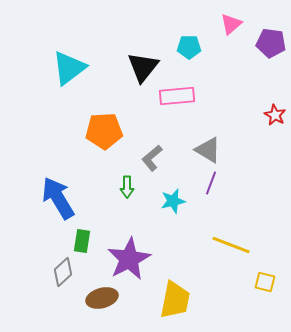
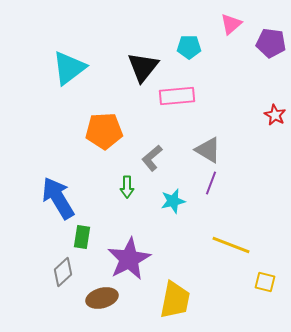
green rectangle: moved 4 px up
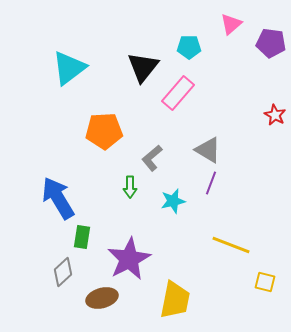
pink rectangle: moved 1 px right, 3 px up; rotated 44 degrees counterclockwise
green arrow: moved 3 px right
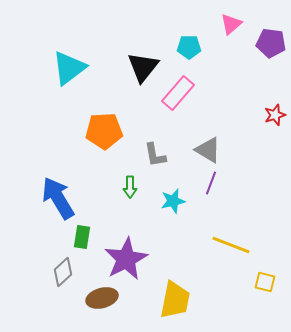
red star: rotated 25 degrees clockwise
gray L-shape: moved 3 px right, 3 px up; rotated 60 degrees counterclockwise
purple star: moved 3 px left
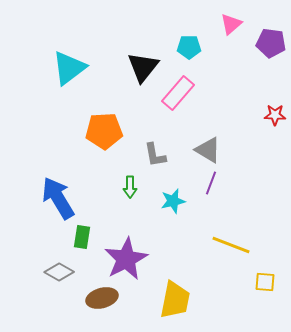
red star: rotated 20 degrees clockwise
gray diamond: moved 4 px left; rotated 72 degrees clockwise
yellow square: rotated 10 degrees counterclockwise
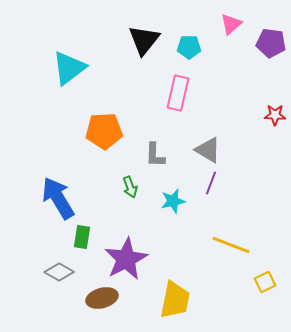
black triangle: moved 1 px right, 27 px up
pink rectangle: rotated 28 degrees counterclockwise
gray L-shape: rotated 12 degrees clockwise
green arrow: rotated 20 degrees counterclockwise
yellow square: rotated 30 degrees counterclockwise
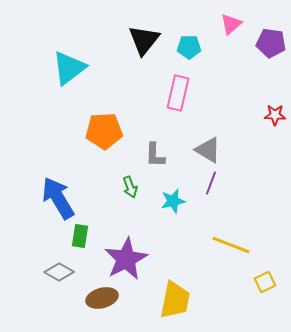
green rectangle: moved 2 px left, 1 px up
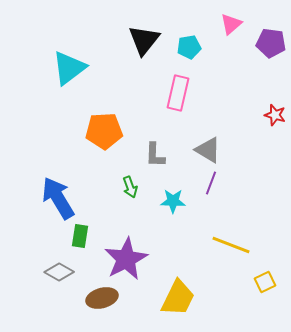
cyan pentagon: rotated 10 degrees counterclockwise
red star: rotated 15 degrees clockwise
cyan star: rotated 15 degrees clockwise
yellow trapezoid: moved 3 px right, 2 px up; rotated 15 degrees clockwise
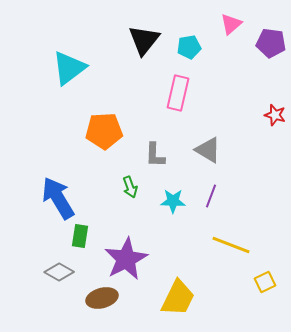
purple line: moved 13 px down
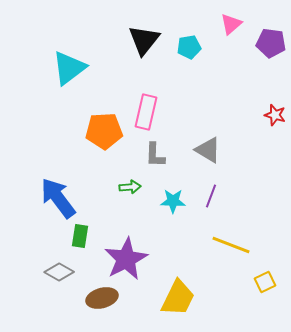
pink rectangle: moved 32 px left, 19 px down
green arrow: rotated 75 degrees counterclockwise
blue arrow: rotated 6 degrees counterclockwise
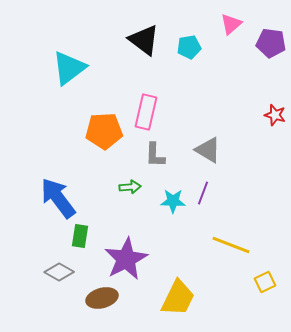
black triangle: rotated 32 degrees counterclockwise
purple line: moved 8 px left, 3 px up
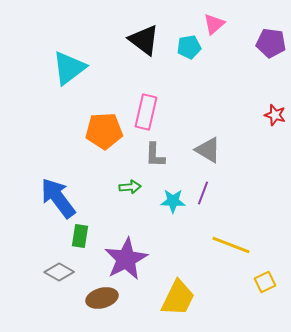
pink triangle: moved 17 px left
